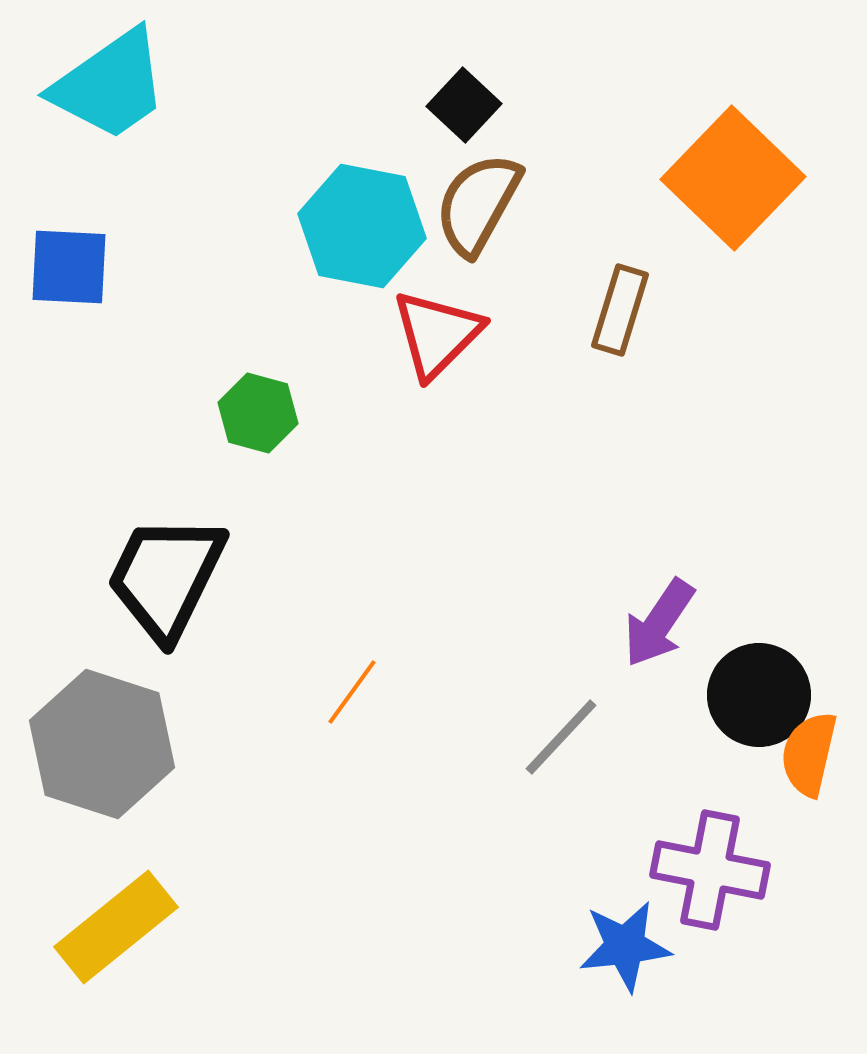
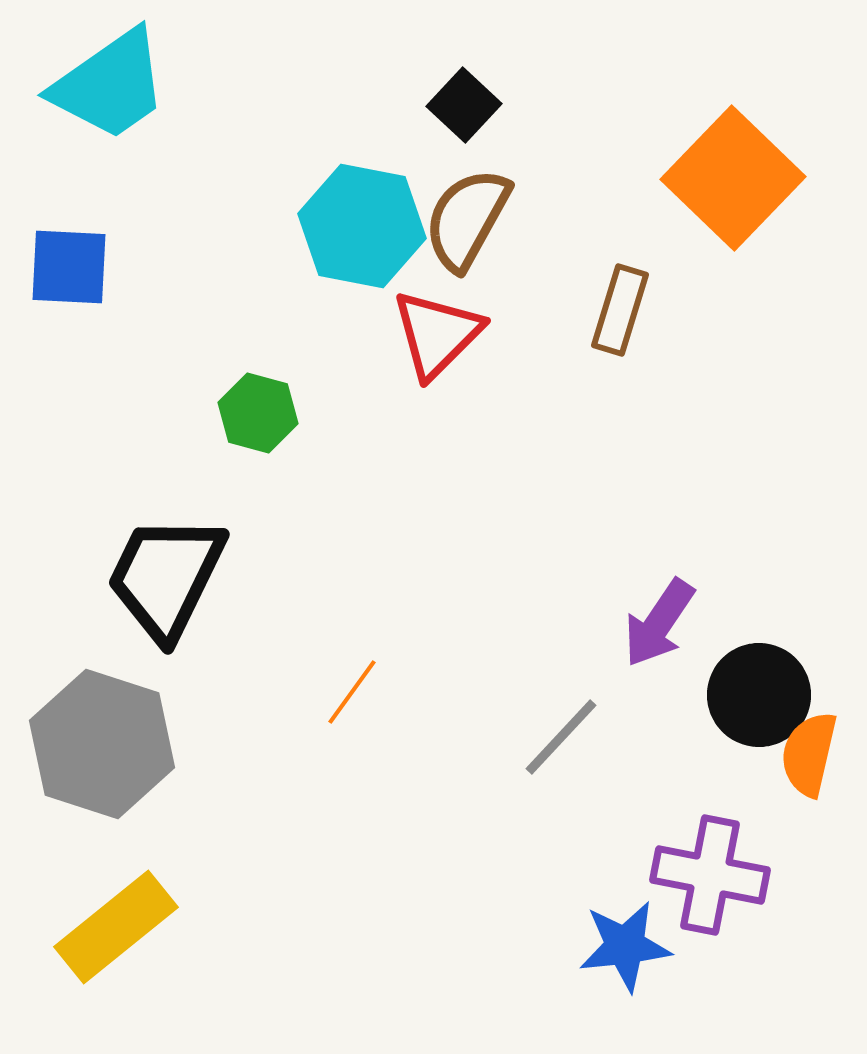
brown semicircle: moved 11 px left, 15 px down
purple cross: moved 5 px down
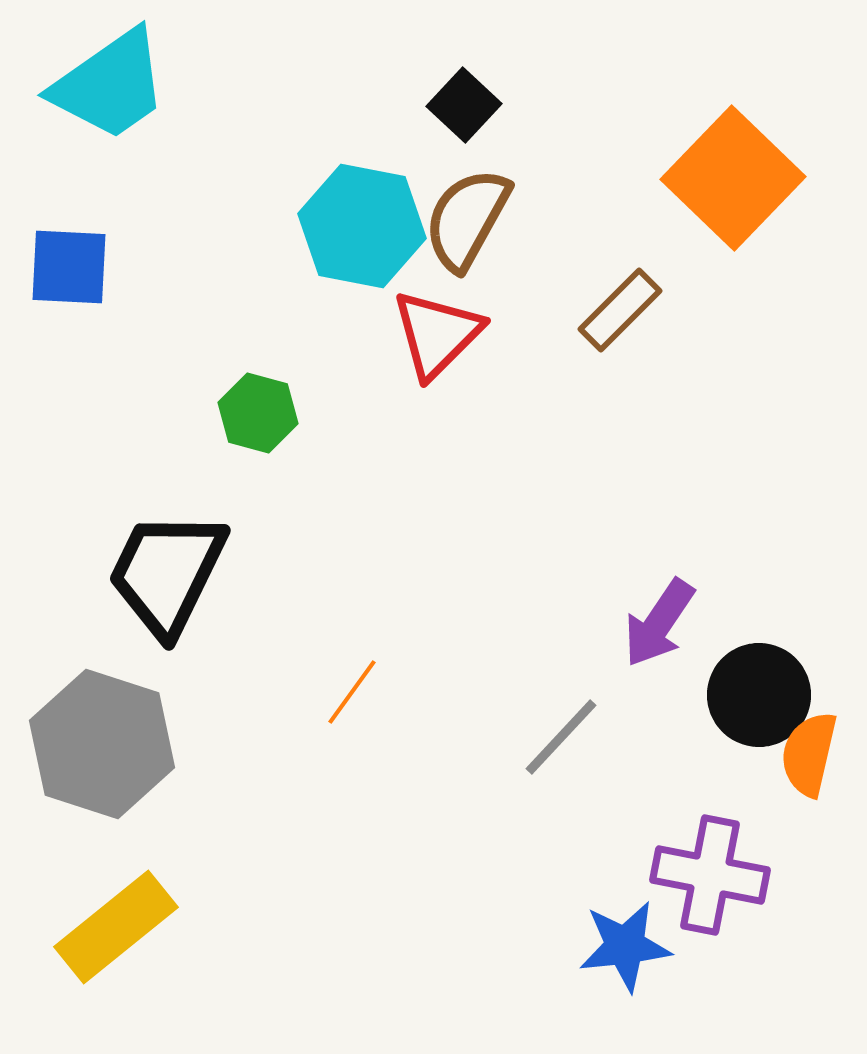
brown rectangle: rotated 28 degrees clockwise
black trapezoid: moved 1 px right, 4 px up
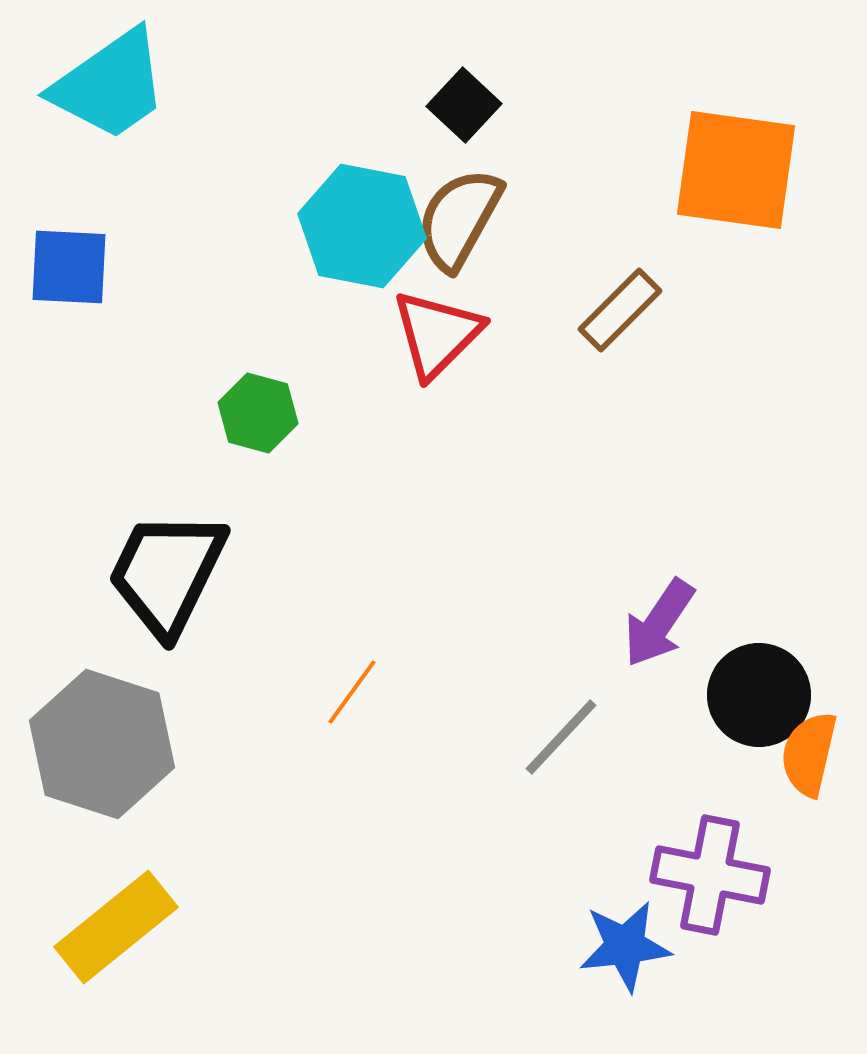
orange square: moved 3 px right, 8 px up; rotated 36 degrees counterclockwise
brown semicircle: moved 8 px left
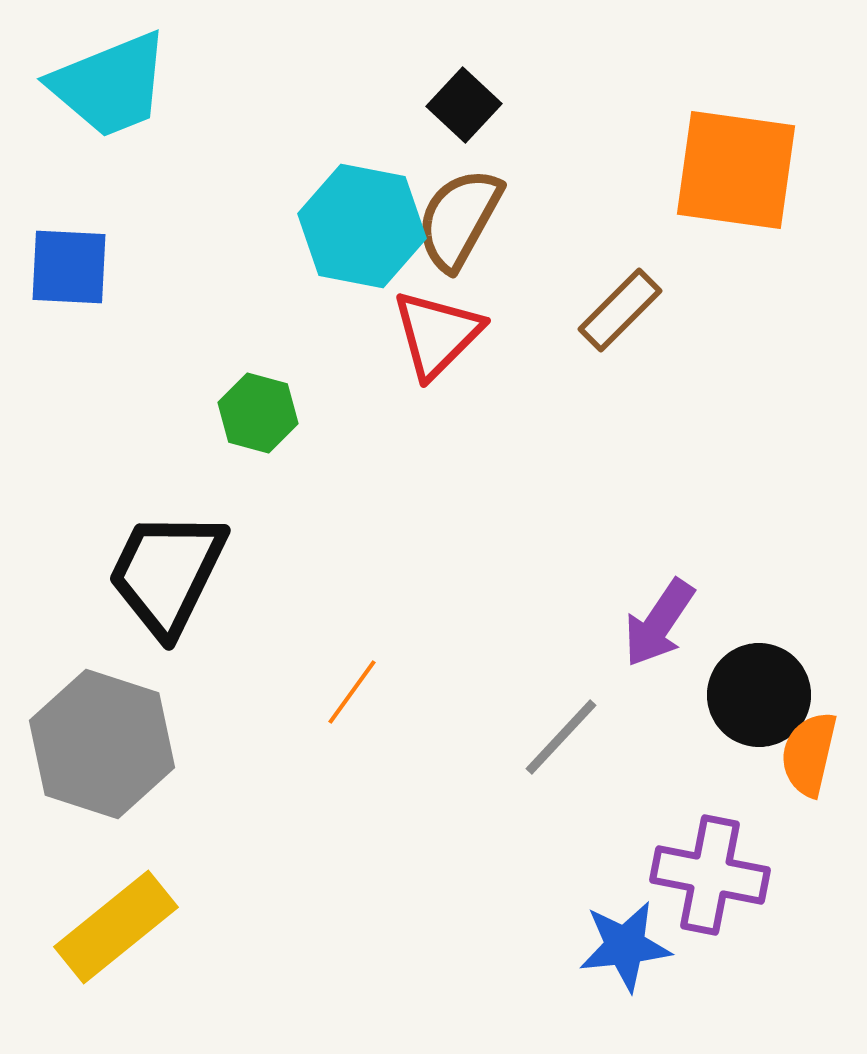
cyan trapezoid: rotated 13 degrees clockwise
